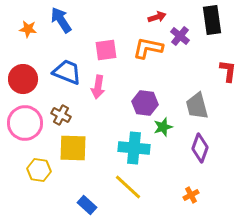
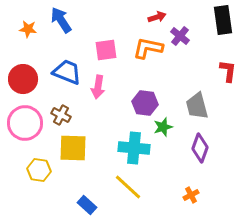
black rectangle: moved 11 px right
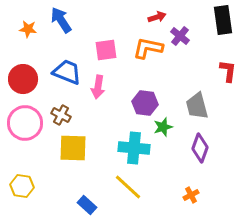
yellow hexagon: moved 17 px left, 16 px down
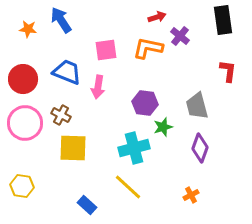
cyan cross: rotated 20 degrees counterclockwise
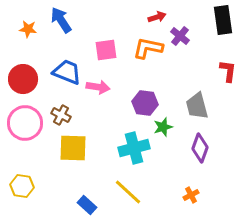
pink arrow: rotated 90 degrees counterclockwise
yellow line: moved 5 px down
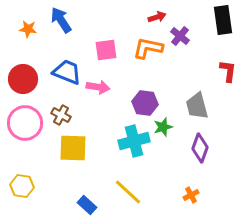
cyan cross: moved 7 px up
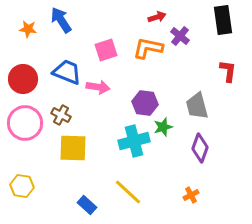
pink square: rotated 10 degrees counterclockwise
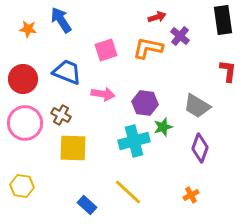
pink arrow: moved 5 px right, 7 px down
gray trapezoid: rotated 44 degrees counterclockwise
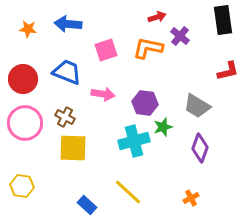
blue arrow: moved 7 px right, 4 px down; rotated 52 degrees counterclockwise
red L-shape: rotated 70 degrees clockwise
brown cross: moved 4 px right, 2 px down
orange cross: moved 3 px down
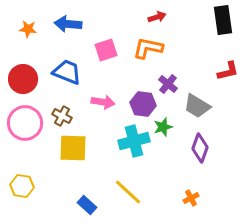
purple cross: moved 12 px left, 48 px down
pink arrow: moved 8 px down
purple hexagon: moved 2 px left, 1 px down
brown cross: moved 3 px left, 1 px up
